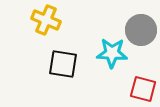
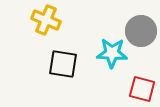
gray circle: moved 1 px down
red square: moved 1 px left
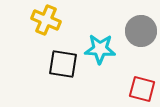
cyan star: moved 12 px left, 4 px up
